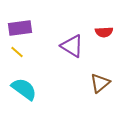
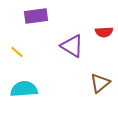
purple rectangle: moved 16 px right, 12 px up
cyan semicircle: rotated 40 degrees counterclockwise
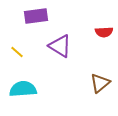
purple triangle: moved 12 px left
cyan semicircle: moved 1 px left
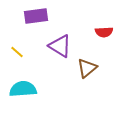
brown triangle: moved 13 px left, 15 px up
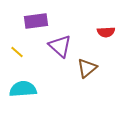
purple rectangle: moved 5 px down
red semicircle: moved 2 px right
purple triangle: rotated 10 degrees clockwise
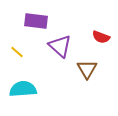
purple rectangle: rotated 15 degrees clockwise
red semicircle: moved 5 px left, 5 px down; rotated 24 degrees clockwise
brown triangle: moved 1 px down; rotated 20 degrees counterclockwise
